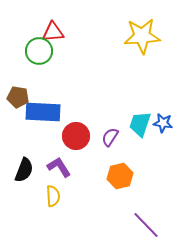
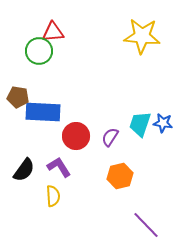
yellow star: rotated 9 degrees clockwise
black semicircle: rotated 15 degrees clockwise
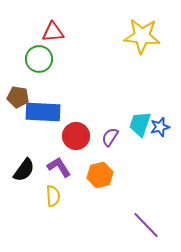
green circle: moved 8 px down
blue star: moved 3 px left, 4 px down; rotated 24 degrees counterclockwise
orange hexagon: moved 20 px left, 1 px up
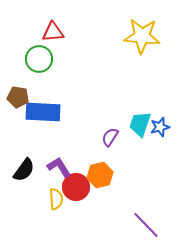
red circle: moved 51 px down
yellow semicircle: moved 3 px right, 3 px down
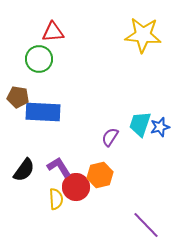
yellow star: moved 1 px right, 1 px up
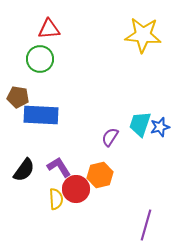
red triangle: moved 4 px left, 3 px up
green circle: moved 1 px right
blue rectangle: moved 2 px left, 3 px down
red circle: moved 2 px down
purple line: rotated 60 degrees clockwise
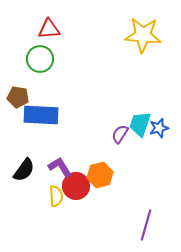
blue star: moved 1 px left, 1 px down
purple semicircle: moved 10 px right, 3 px up
purple L-shape: moved 1 px right
red circle: moved 3 px up
yellow semicircle: moved 3 px up
